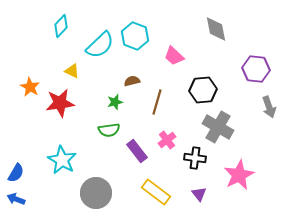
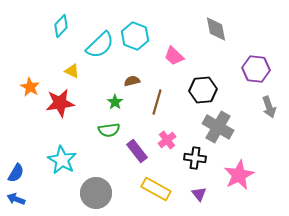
green star: rotated 21 degrees counterclockwise
yellow rectangle: moved 3 px up; rotated 8 degrees counterclockwise
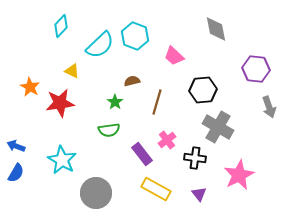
purple rectangle: moved 5 px right, 3 px down
blue arrow: moved 53 px up
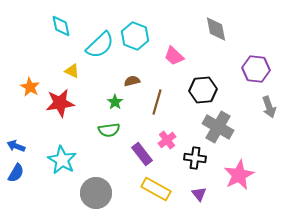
cyan diamond: rotated 55 degrees counterclockwise
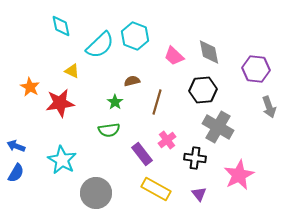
gray diamond: moved 7 px left, 23 px down
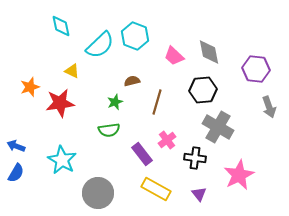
orange star: rotated 24 degrees clockwise
green star: rotated 14 degrees clockwise
gray circle: moved 2 px right
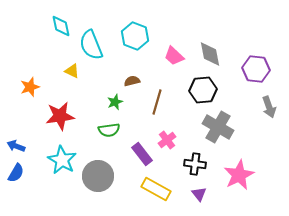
cyan semicircle: moved 9 px left; rotated 112 degrees clockwise
gray diamond: moved 1 px right, 2 px down
red star: moved 13 px down
black cross: moved 6 px down
gray circle: moved 17 px up
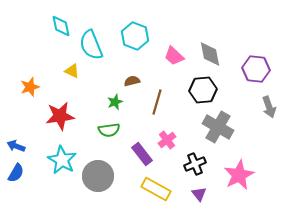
black cross: rotated 30 degrees counterclockwise
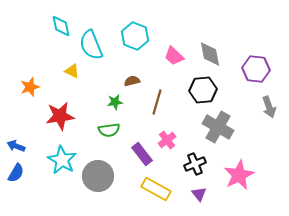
green star: rotated 14 degrees clockwise
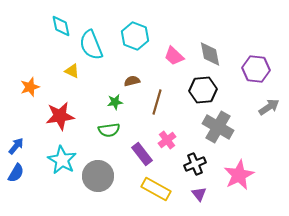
gray arrow: rotated 105 degrees counterclockwise
blue arrow: rotated 108 degrees clockwise
